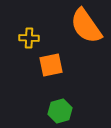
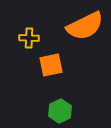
orange semicircle: moved 1 px left; rotated 81 degrees counterclockwise
green hexagon: rotated 10 degrees counterclockwise
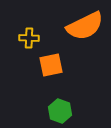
green hexagon: rotated 15 degrees counterclockwise
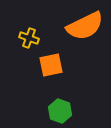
yellow cross: rotated 18 degrees clockwise
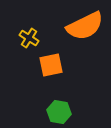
yellow cross: rotated 12 degrees clockwise
green hexagon: moved 1 px left, 1 px down; rotated 10 degrees counterclockwise
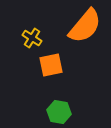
orange semicircle: rotated 24 degrees counterclockwise
yellow cross: moved 3 px right
